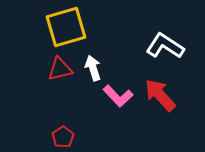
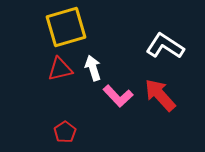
red pentagon: moved 2 px right, 5 px up
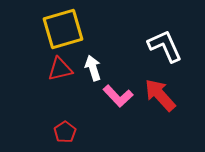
yellow square: moved 3 px left, 2 px down
white L-shape: rotated 33 degrees clockwise
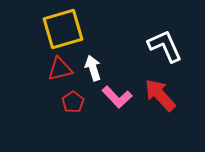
pink L-shape: moved 1 px left, 1 px down
red pentagon: moved 8 px right, 30 px up
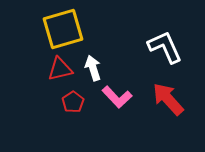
white L-shape: moved 1 px down
red arrow: moved 8 px right, 4 px down
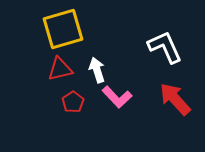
white arrow: moved 4 px right, 2 px down
red arrow: moved 7 px right
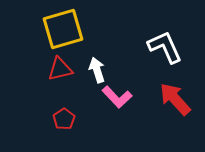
red pentagon: moved 9 px left, 17 px down
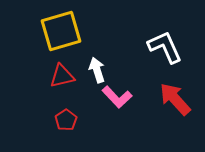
yellow square: moved 2 px left, 2 px down
red triangle: moved 2 px right, 7 px down
red pentagon: moved 2 px right, 1 px down
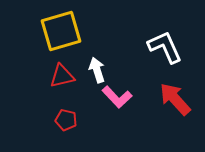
red pentagon: rotated 25 degrees counterclockwise
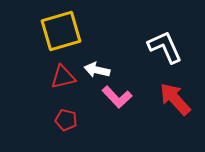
white arrow: rotated 60 degrees counterclockwise
red triangle: moved 1 px right, 1 px down
